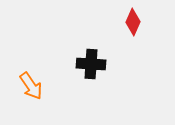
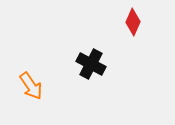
black cross: rotated 24 degrees clockwise
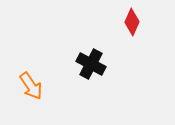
red diamond: moved 1 px left
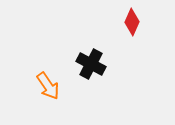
orange arrow: moved 17 px right
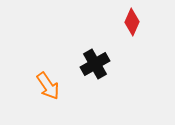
black cross: moved 4 px right; rotated 32 degrees clockwise
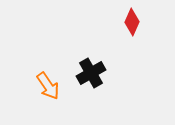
black cross: moved 4 px left, 9 px down
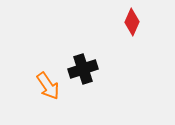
black cross: moved 8 px left, 4 px up; rotated 12 degrees clockwise
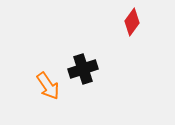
red diamond: rotated 12 degrees clockwise
